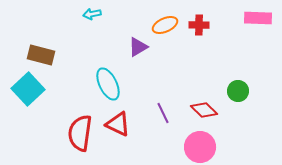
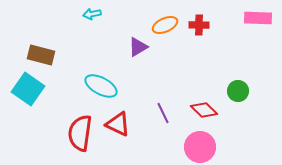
cyan ellipse: moved 7 px left, 2 px down; rotated 36 degrees counterclockwise
cyan square: rotated 12 degrees counterclockwise
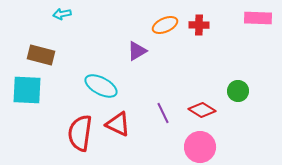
cyan arrow: moved 30 px left
purple triangle: moved 1 px left, 4 px down
cyan square: moved 1 px left, 1 px down; rotated 32 degrees counterclockwise
red diamond: moved 2 px left; rotated 12 degrees counterclockwise
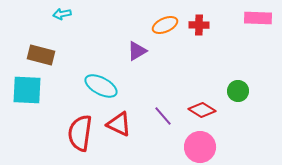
purple line: moved 3 px down; rotated 15 degrees counterclockwise
red triangle: moved 1 px right
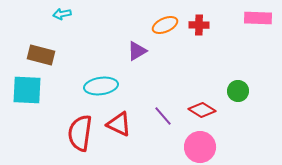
cyan ellipse: rotated 36 degrees counterclockwise
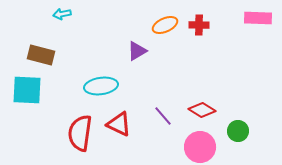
green circle: moved 40 px down
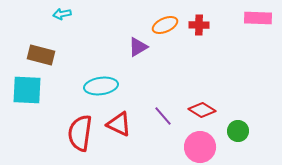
purple triangle: moved 1 px right, 4 px up
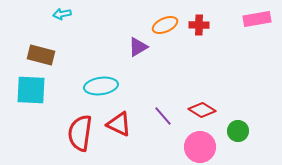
pink rectangle: moved 1 px left, 1 px down; rotated 12 degrees counterclockwise
cyan square: moved 4 px right
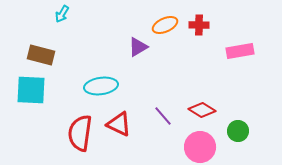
cyan arrow: rotated 48 degrees counterclockwise
pink rectangle: moved 17 px left, 32 px down
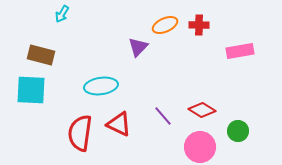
purple triangle: rotated 15 degrees counterclockwise
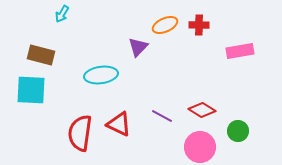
cyan ellipse: moved 11 px up
purple line: moved 1 px left; rotated 20 degrees counterclockwise
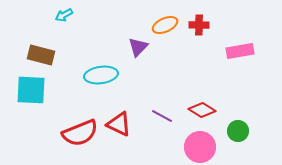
cyan arrow: moved 2 px right, 1 px down; rotated 30 degrees clockwise
red semicircle: rotated 120 degrees counterclockwise
